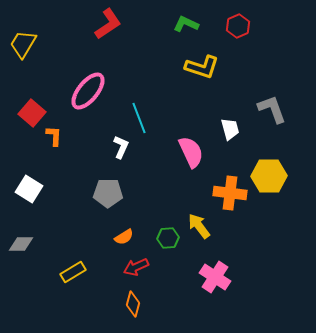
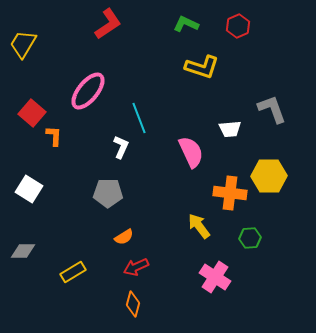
white trapezoid: rotated 100 degrees clockwise
green hexagon: moved 82 px right
gray diamond: moved 2 px right, 7 px down
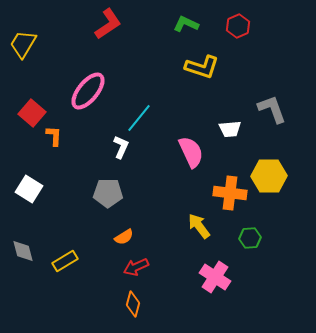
cyan line: rotated 60 degrees clockwise
gray diamond: rotated 75 degrees clockwise
yellow rectangle: moved 8 px left, 11 px up
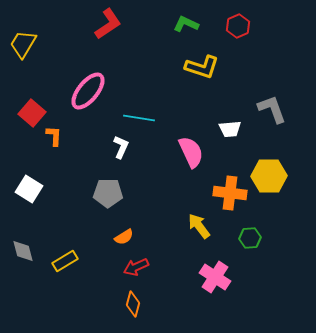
cyan line: rotated 60 degrees clockwise
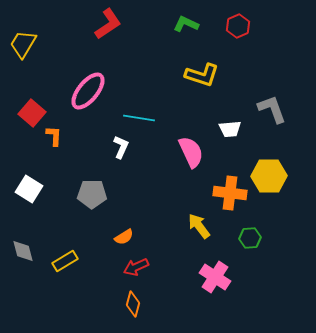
yellow L-shape: moved 8 px down
gray pentagon: moved 16 px left, 1 px down
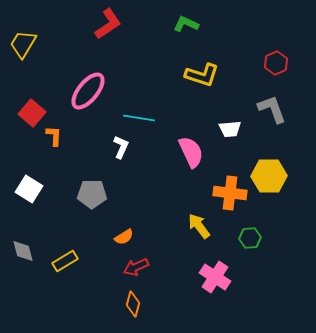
red hexagon: moved 38 px right, 37 px down
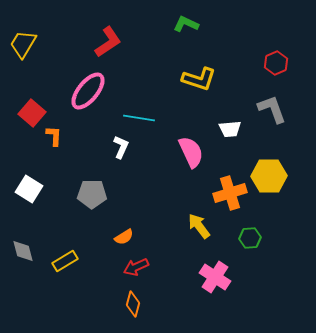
red L-shape: moved 18 px down
yellow L-shape: moved 3 px left, 4 px down
orange cross: rotated 24 degrees counterclockwise
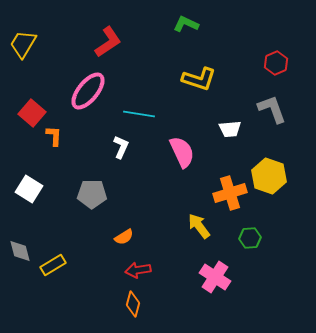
cyan line: moved 4 px up
pink semicircle: moved 9 px left
yellow hexagon: rotated 20 degrees clockwise
gray diamond: moved 3 px left
yellow rectangle: moved 12 px left, 4 px down
red arrow: moved 2 px right, 3 px down; rotated 15 degrees clockwise
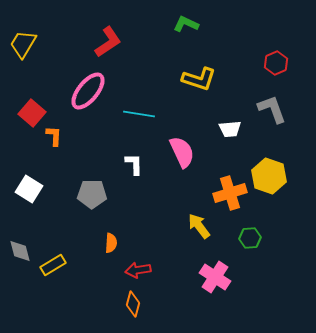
white L-shape: moved 13 px right, 17 px down; rotated 25 degrees counterclockwise
orange semicircle: moved 13 px left, 6 px down; rotated 54 degrees counterclockwise
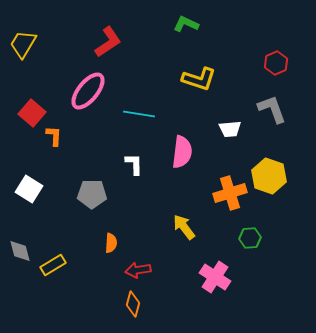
pink semicircle: rotated 32 degrees clockwise
yellow arrow: moved 15 px left, 1 px down
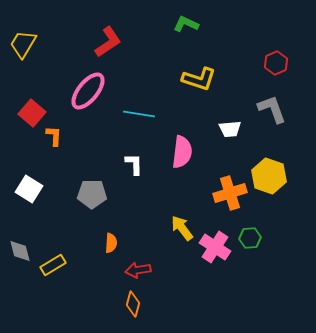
yellow arrow: moved 2 px left, 1 px down
pink cross: moved 30 px up
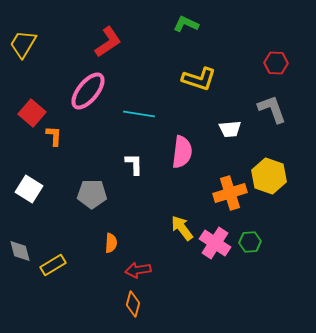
red hexagon: rotated 25 degrees clockwise
green hexagon: moved 4 px down
pink cross: moved 4 px up
